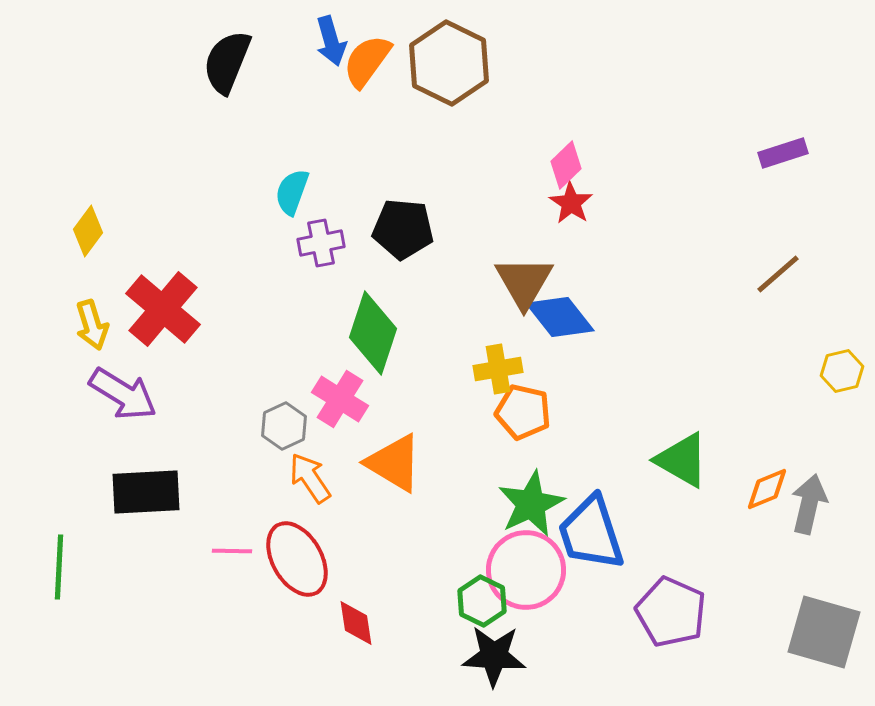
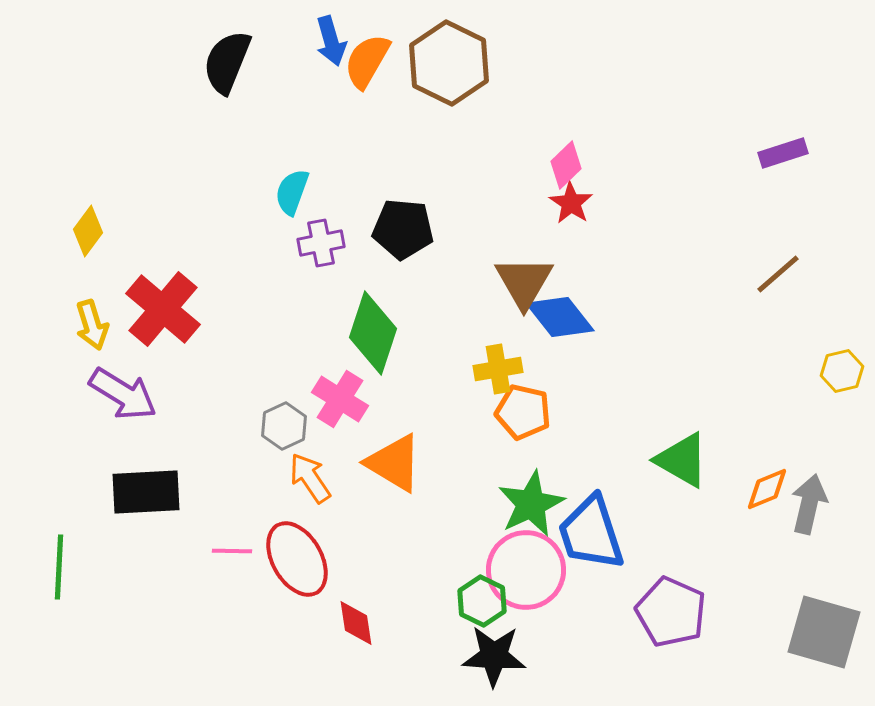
orange semicircle: rotated 6 degrees counterclockwise
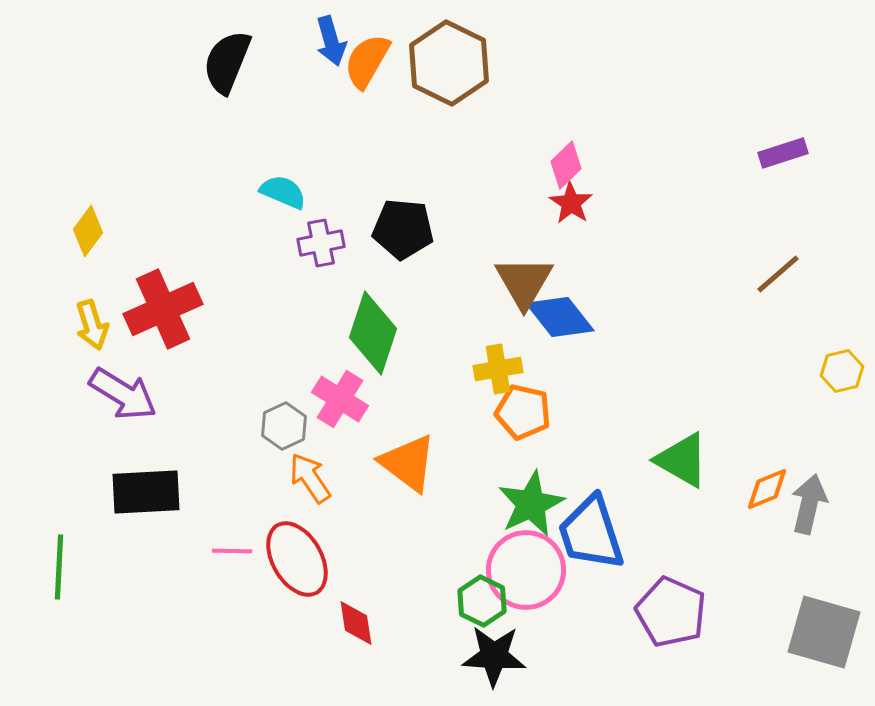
cyan semicircle: moved 9 px left; rotated 93 degrees clockwise
red cross: rotated 26 degrees clockwise
orange triangle: moved 14 px right; rotated 6 degrees clockwise
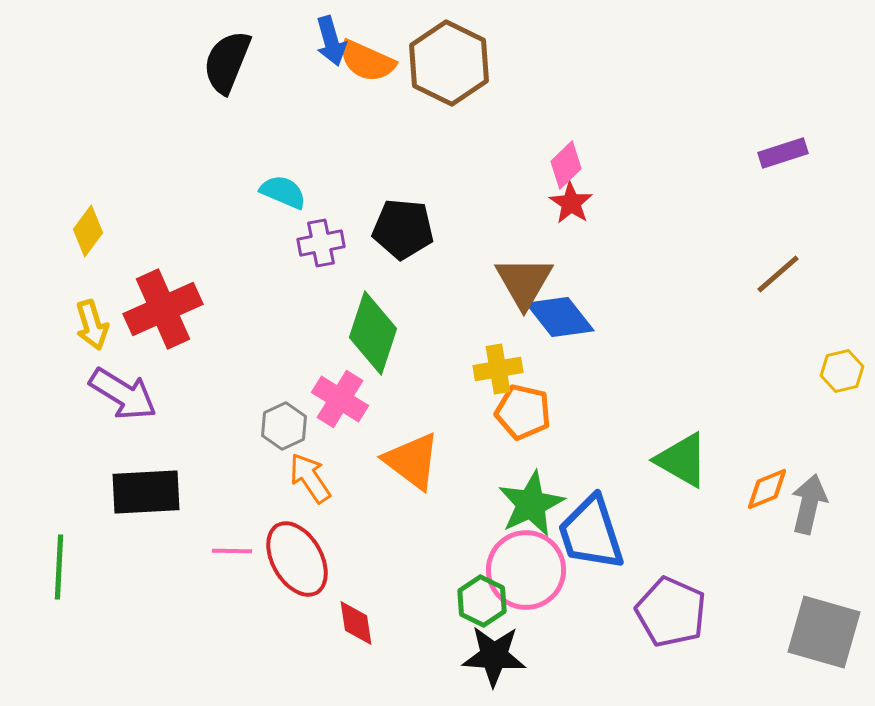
orange semicircle: rotated 96 degrees counterclockwise
orange triangle: moved 4 px right, 2 px up
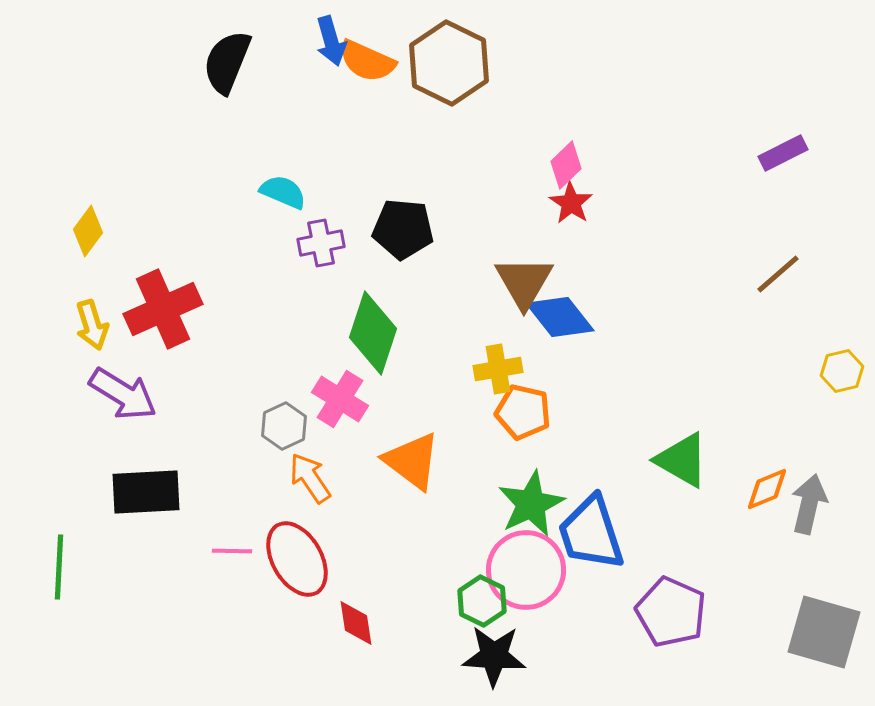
purple rectangle: rotated 9 degrees counterclockwise
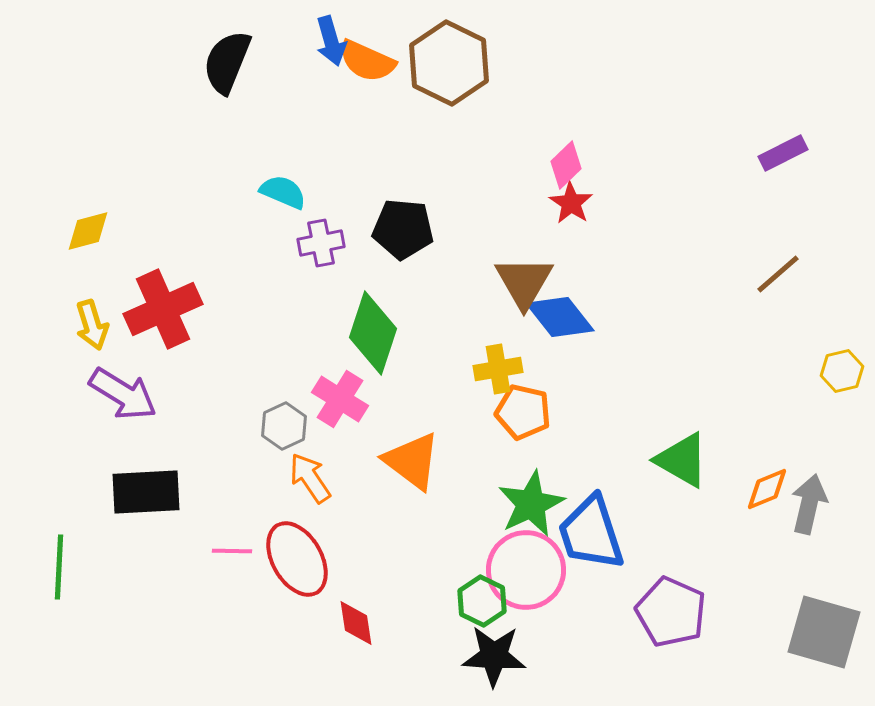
yellow diamond: rotated 39 degrees clockwise
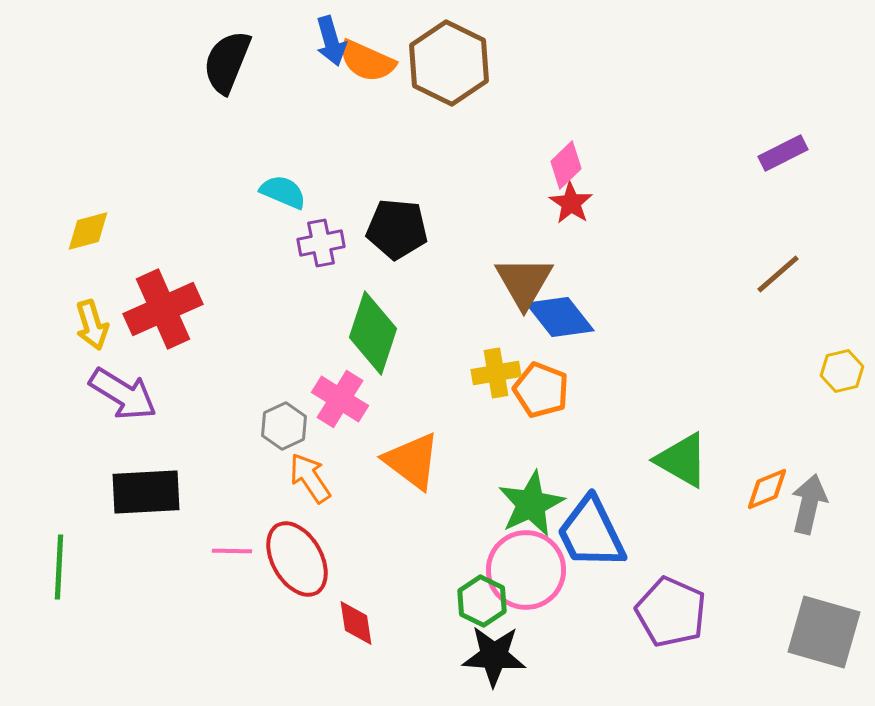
black pentagon: moved 6 px left
yellow cross: moved 2 px left, 4 px down
orange pentagon: moved 18 px right, 22 px up; rotated 8 degrees clockwise
blue trapezoid: rotated 8 degrees counterclockwise
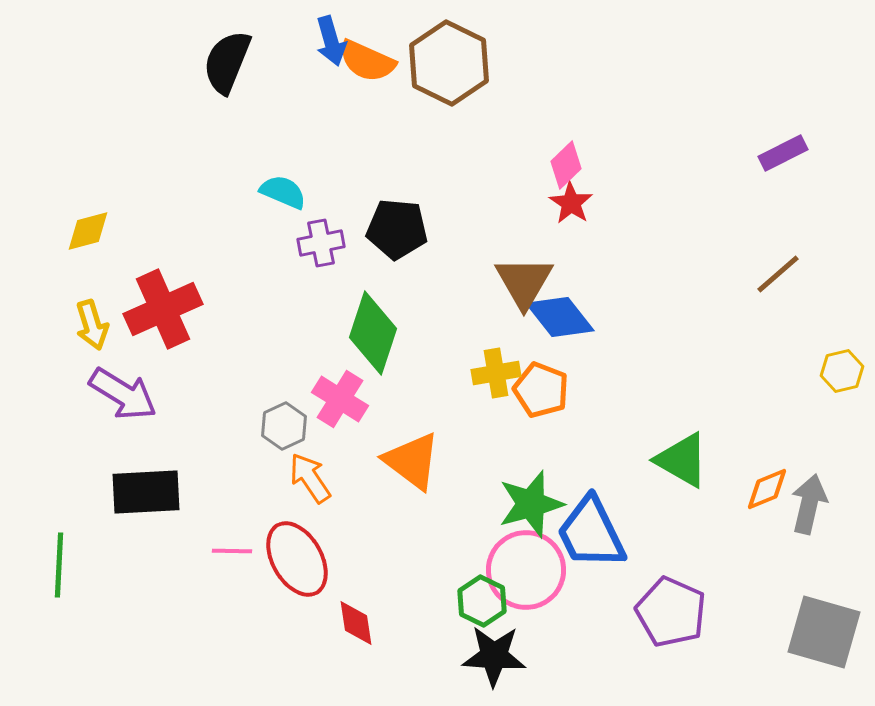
green star: rotated 10 degrees clockwise
green line: moved 2 px up
